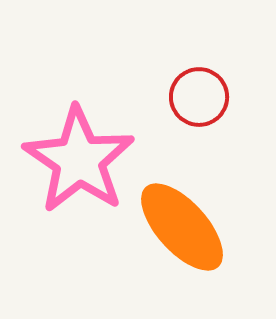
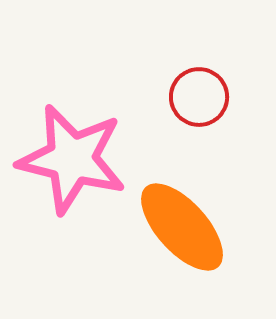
pink star: moved 7 px left, 1 px up; rotated 20 degrees counterclockwise
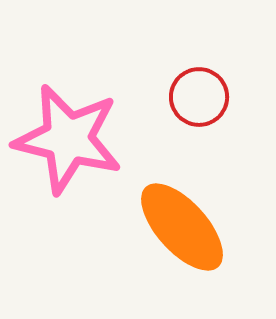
pink star: moved 4 px left, 20 px up
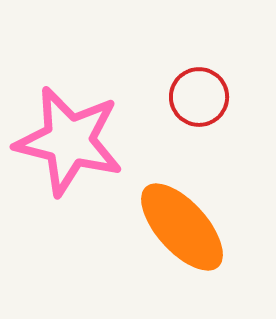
pink star: moved 1 px right, 2 px down
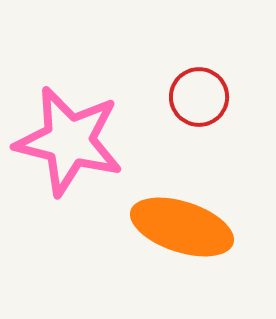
orange ellipse: rotated 30 degrees counterclockwise
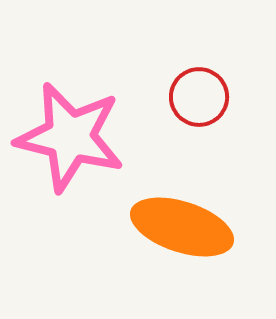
pink star: moved 1 px right, 4 px up
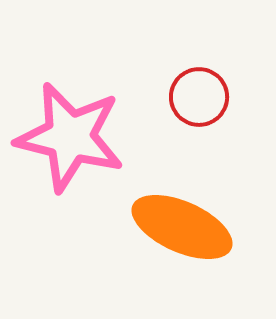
orange ellipse: rotated 6 degrees clockwise
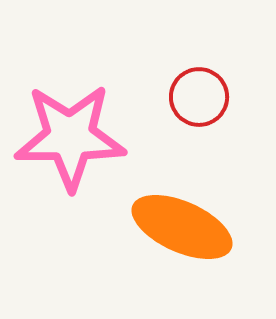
pink star: rotated 14 degrees counterclockwise
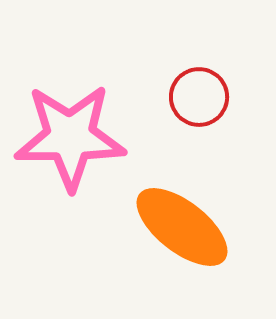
orange ellipse: rotated 14 degrees clockwise
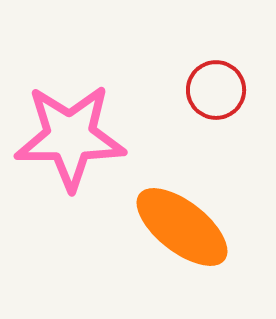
red circle: moved 17 px right, 7 px up
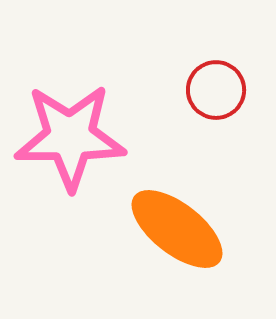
orange ellipse: moved 5 px left, 2 px down
